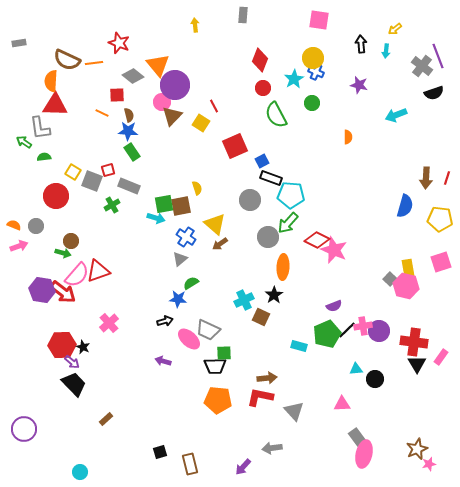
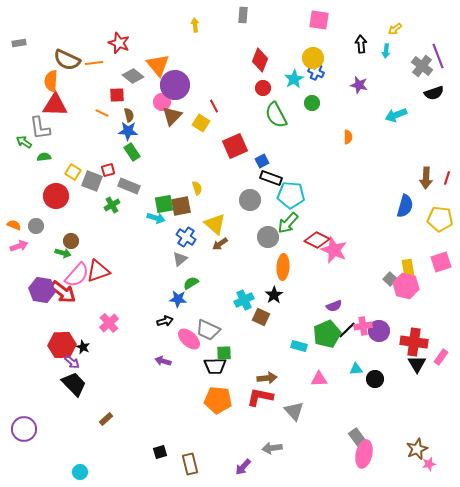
pink triangle at (342, 404): moved 23 px left, 25 px up
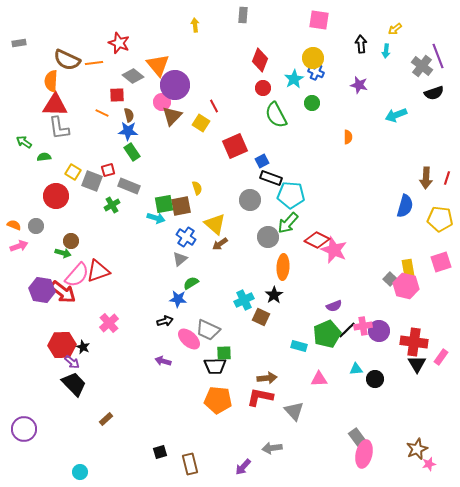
gray L-shape at (40, 128): moved 19 px right
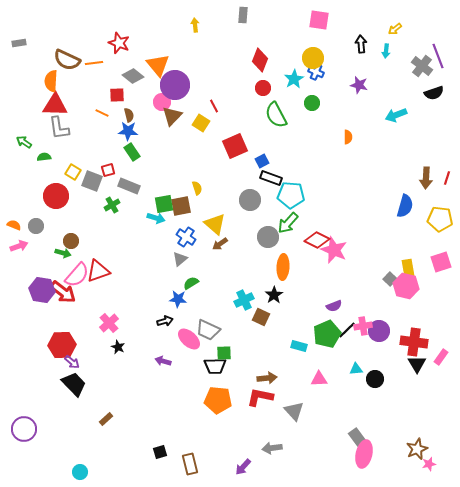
black star at (83, 347): moved 35 px right
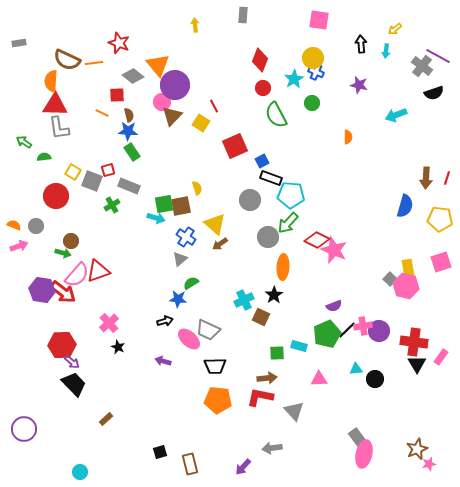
purple line at (438, 56): rotated 40 degrees counterclockwise
green square at (224, 353): moved 53 px right
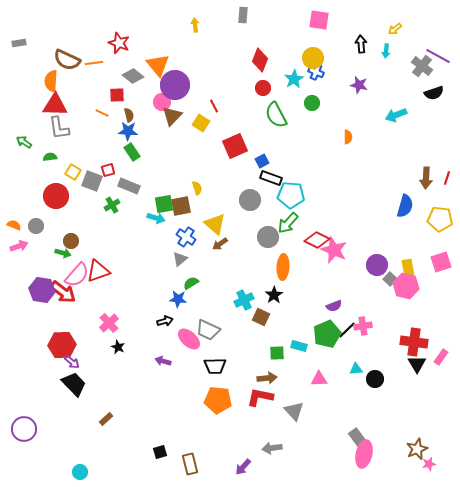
green semicircle at (44, 157): moved 6 px right
purple circle at (379, 331): moved 2 px left, 66 px up
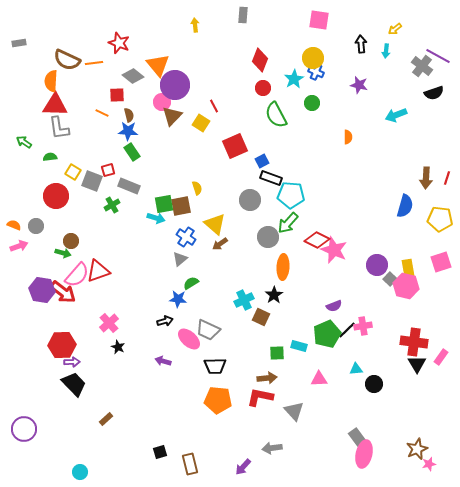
purple arrow at (72, 362): rotated 42 degrees counterclockwise
black circle at (375, 379): moved 1 px left, 5 px down
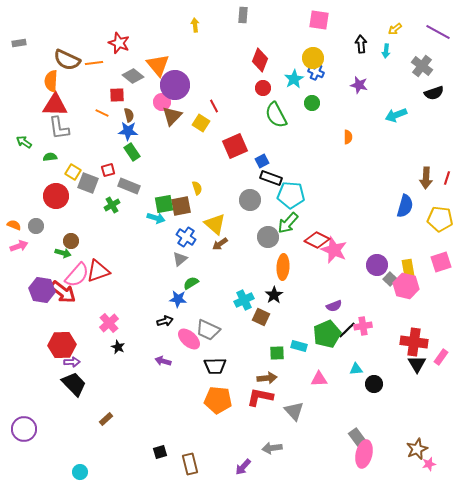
purple line at (438, 56): moved 24 px up
gray square at (92, 181): moved 4 px left, 2 px down
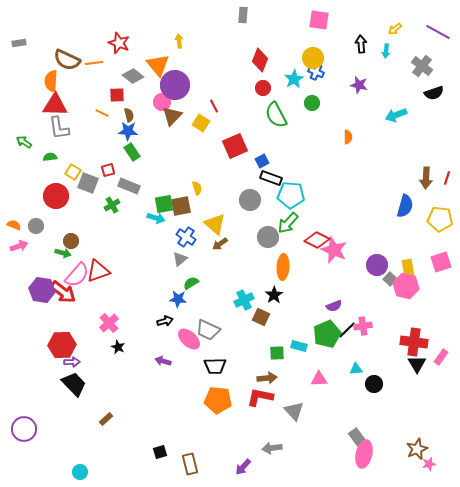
yellow arrow at (195, 25): moved 16 px left, 16 px down
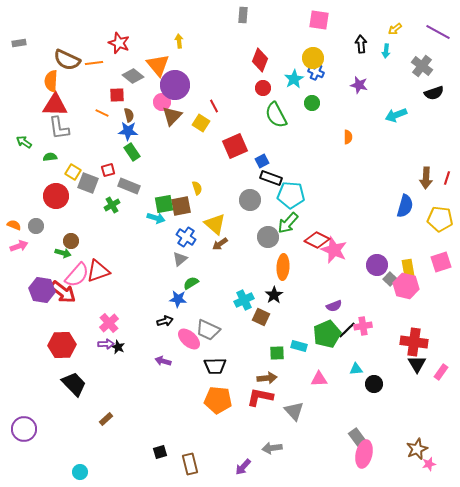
pink rectangle at (441, 357): moved 15 px down
purple arrow at (72, 362): moved 34 px right, 18 px up
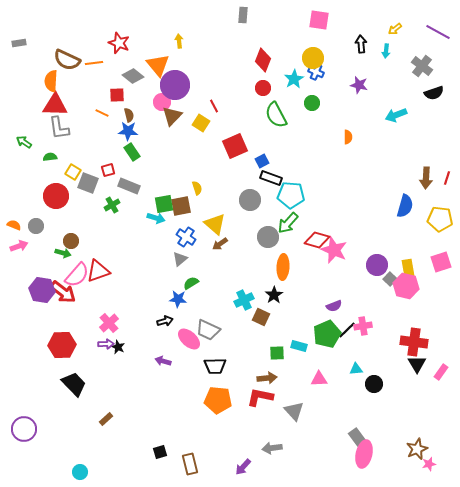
red diamond at (260, 60): moved 3 px right
red diamond at (317, 240): rotated 10 degrees counterclockwise
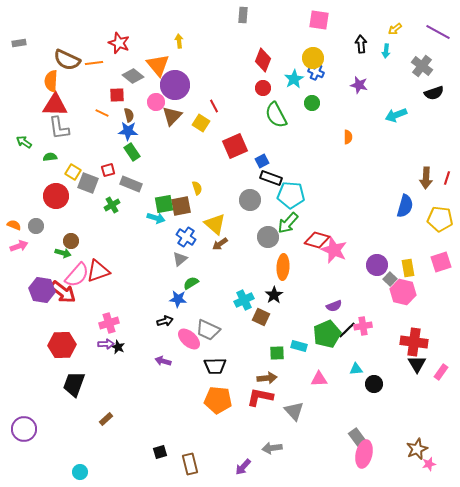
pink circle at (162, 102): moved 6 px left
gray rectangle at (129, 186): moved 2 px right, 2 px up
pink hexagon at (406, 286): moved 3 px left, 6 px down
pink cross at (109, 323): rotated 24 degrees clockwise
black trapezoid at (74, 384): rotated 116 degrees counterclockwise
